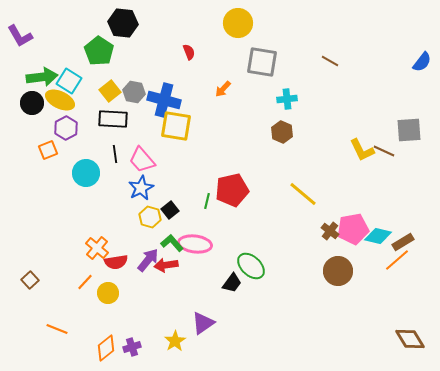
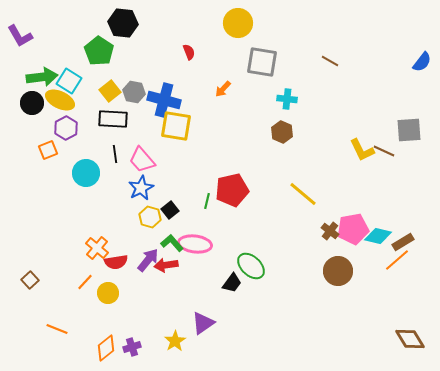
cyan cross at (287, 99): rotated 12 degrees clockwise
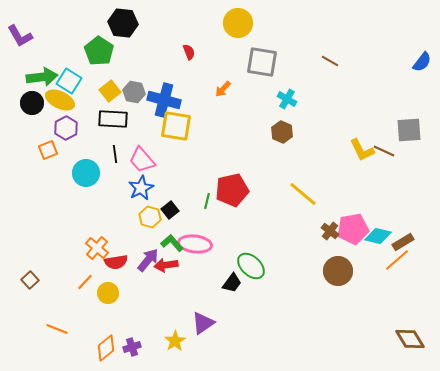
cyan cross at (287, 99): rotated 24 degrees clockwise
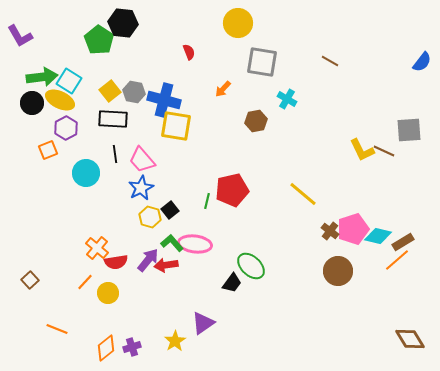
green pentagon at (99, 51): moved 11 px up
brown hexagon at (282, 132): moved 26 px left, 11 px up; rotated 25 degrees clockwise
pink pentagon at (353, 229): rotated 8 degrees counterclockwise
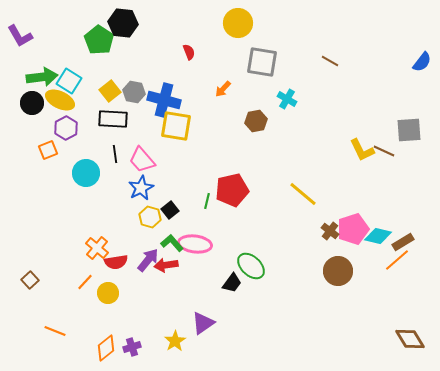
orange line at (57, 329): moved 2 px left, 2 px down
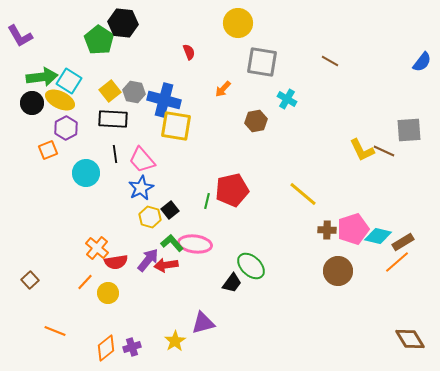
brown cross at (330, 231): moved 3 px left, 1 px up; rotated 36 degrees counterclockwise
orange line at (397, 260): moved 2 px down
purple triangle at (203, 323): rotated 20 degrees clockwise
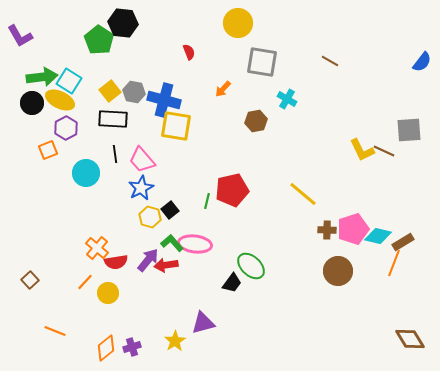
orange line at (397, 262): moved 3 px left, 1 px down; rotated 28 degrees counterclockwise
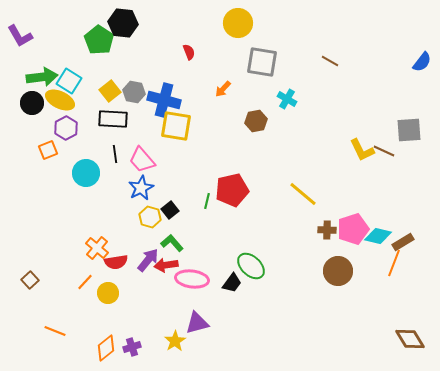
pink ellipse at (195, 244): moved 3 px left, 35 px down
purple triangle at (203, 323): moved 6 px left
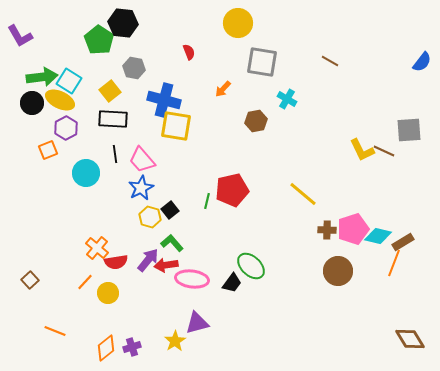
gray hexagon at (134, 92): moved 24 px up
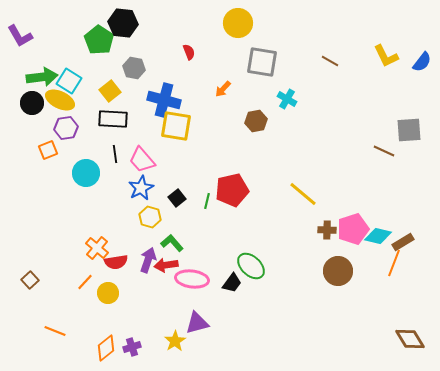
purple hexagon at (66, 128): rotated 20 degrees clockwise
yellow L-shape at (362, 150): moved 24 px right, 94 px up
black square at (170, 210): moved 7 px right, 12 px up
purple arrow at (148, 260): rotated 20 degrees counterclockwise
